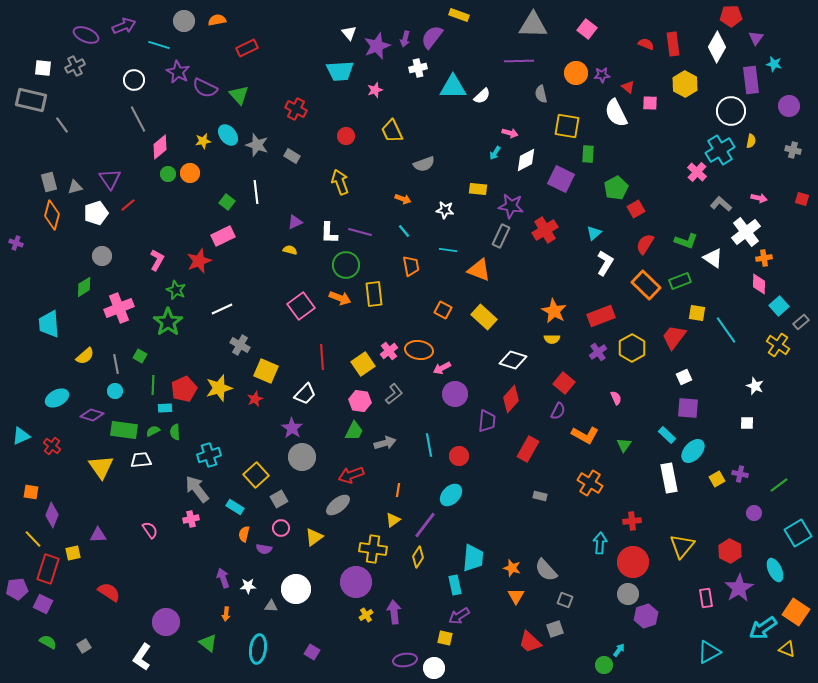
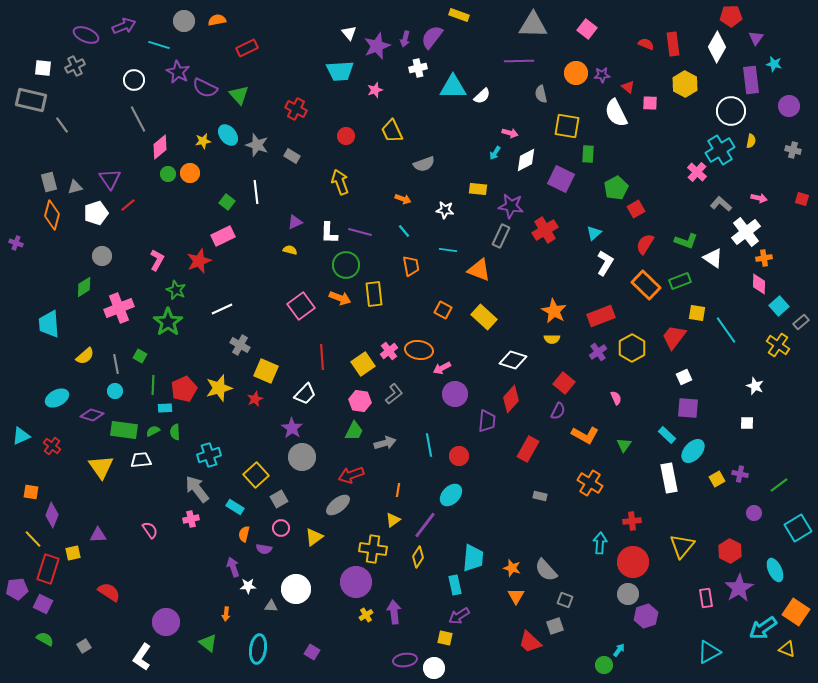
cyan square at (798, 533): moved 5 px up
purple arrow at (223, 578): moved 10 px right, 11 px up
gray square at (555, 629): moved 3 px up
green semicircle at (48, 642): moved 3 px left, 3 px up
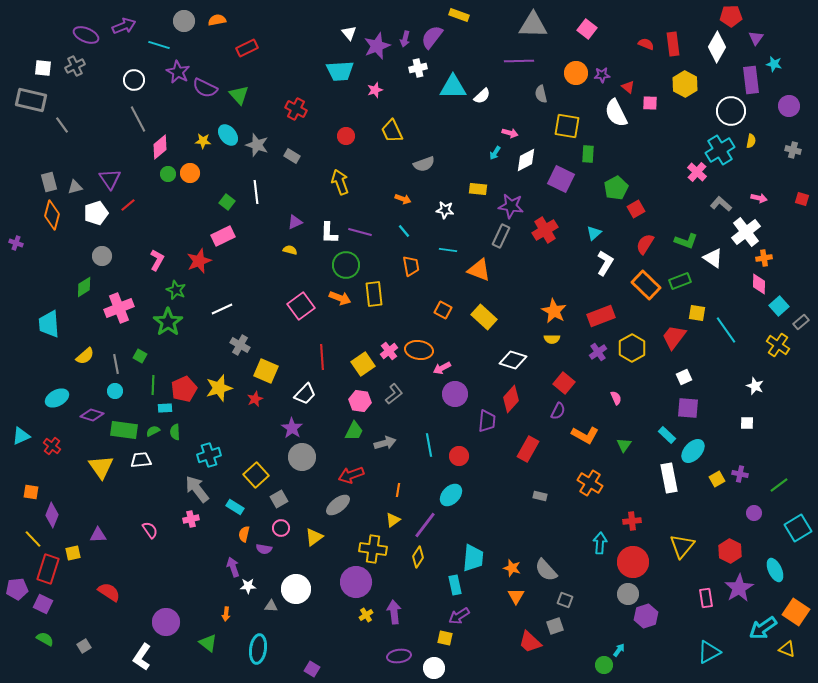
yellow star at (203, 141): rotated 14 degrees clockwise
purple square at (312, 652): moved 17 px down
purple ellipse at (405, 660): moved 6 px left, 4 px up
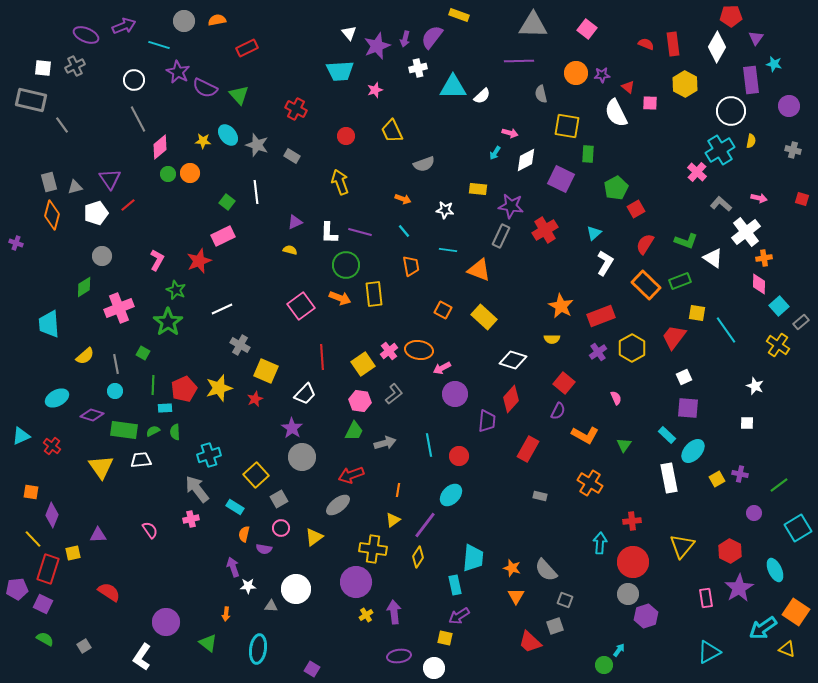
orange star at (554, 311): moved 7 px right, 5 px up
green square at (140, 356): moved 3 px right, 3 px up
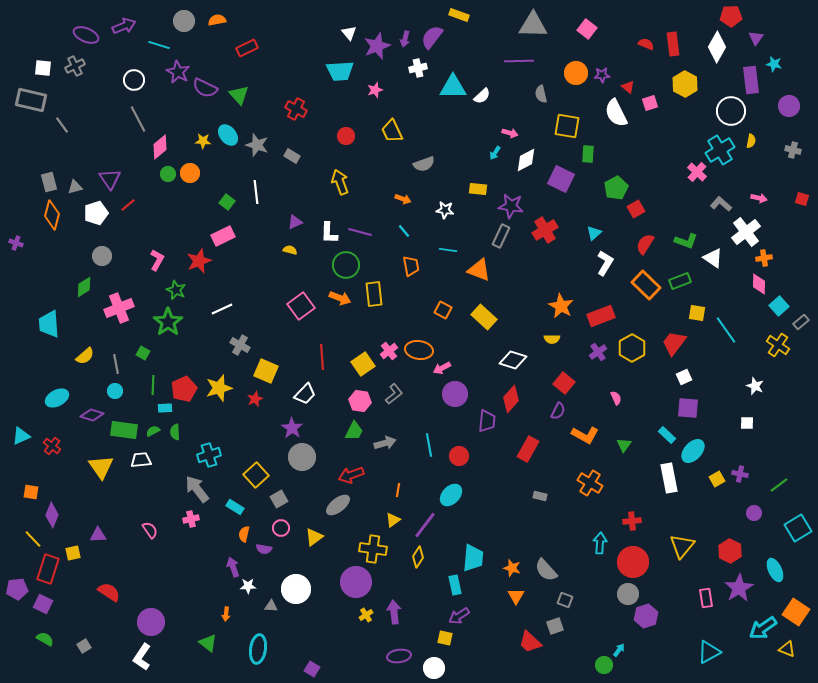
pink square at (650, 103): rotated 21 degrees counterclockwise
red trapezoid at (674, 337): moved 6 px down
purple circle at (166, 622): moved 15 px left
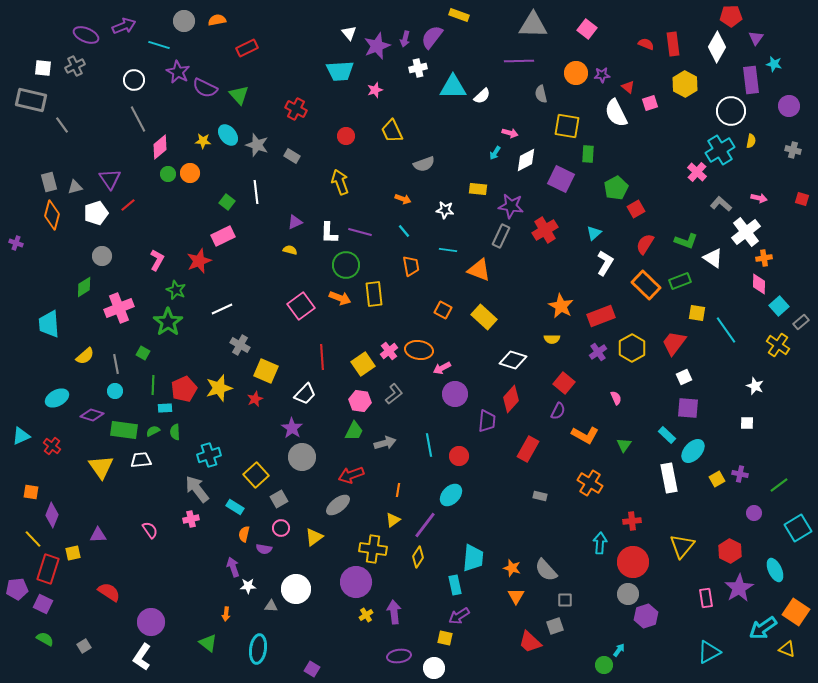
gray square at (565, 600): rotated 21 degrees counterclockwise
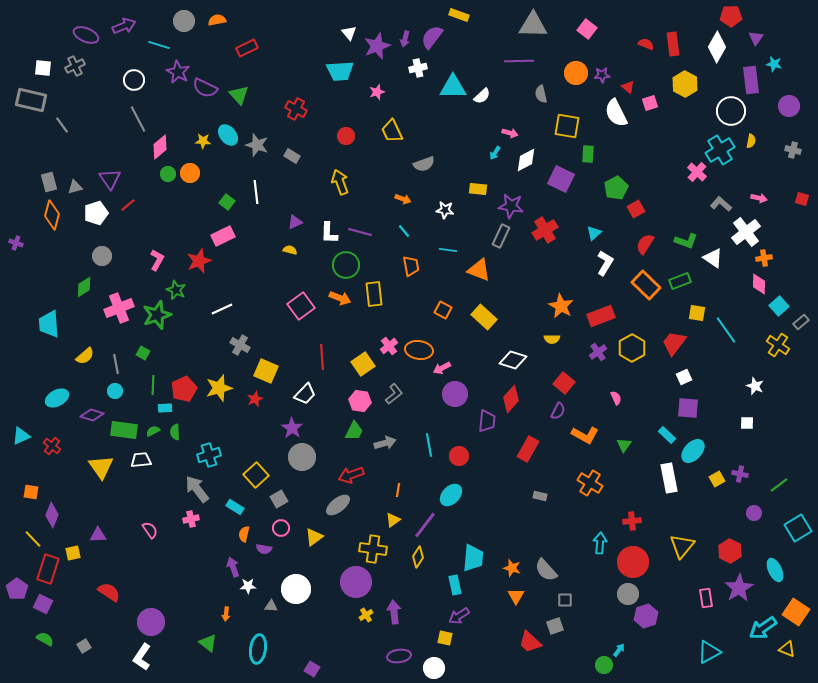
pink star at (375, 90): moved 2 px right, 2 px down
green star at (168, 322): moved 11 px left, 7 px up; rotated 16 degrees clockwise
pink cross at (389, 351): moved 5 px up
purple pentagon at (17, 589): rotated 30 degrees counterclockwise
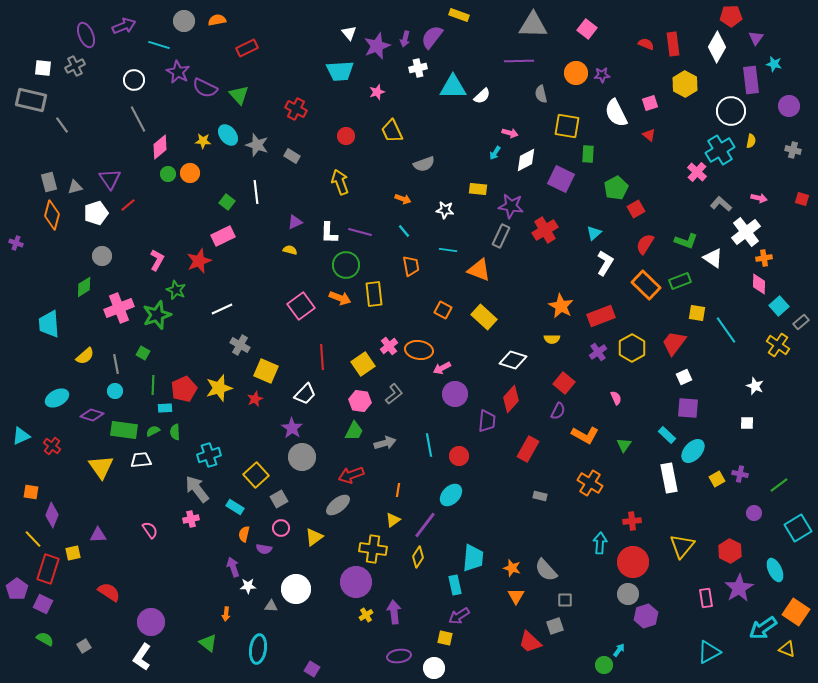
purple ellipse at (86, 35): rotated 45 degrees clockwise
red triangle at (628, 87): moved 21 px right, 48 px down
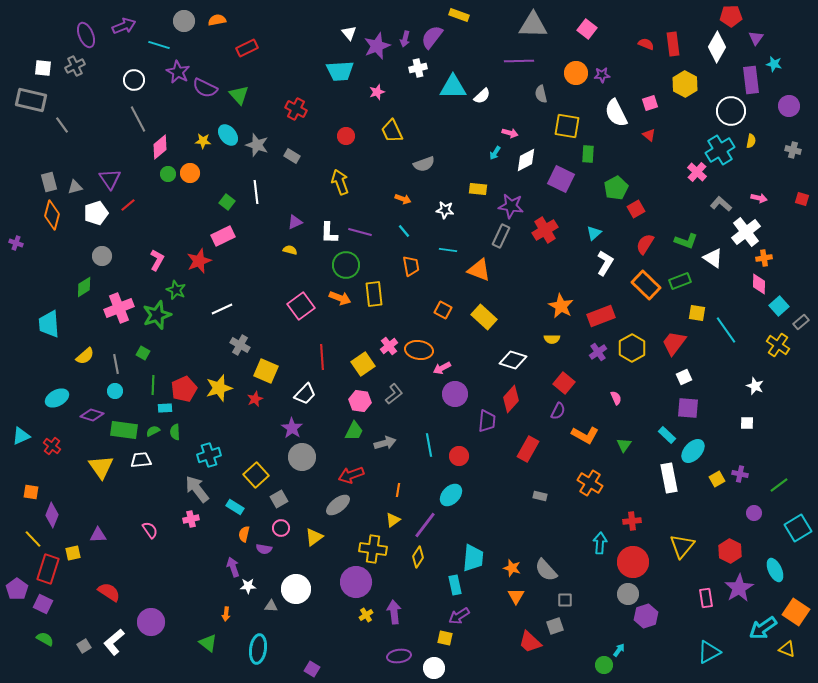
white L-shape at (142, 657): moved 28 px left, 15 px up; rotated 16 degrees clockwise
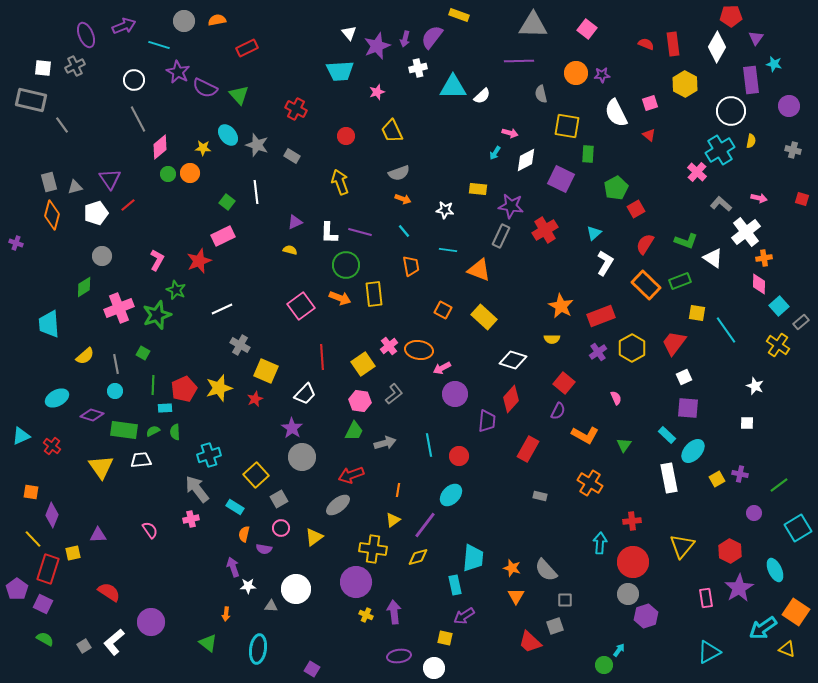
yellow star at (203, 141): moved 7 px down
gray semicircle at (424, 164): moved 25 px left, 9 px down
yellow diamond at (418, 557): rotated 40 degrees clockwise
yellow cross at (366, 615): rotated 32 degrees counterclockwise
purple arrow at (459, 616): moved 5 px right
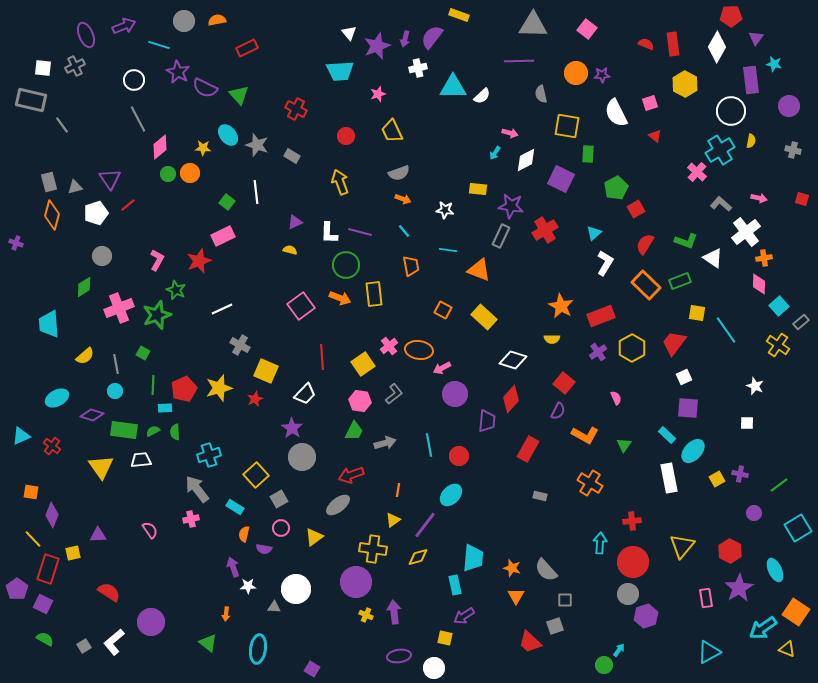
pink star at (377, 92): moved 1 px right, 2 px down
red triangle at (649, 135): moved 6 px right, 1 px down
gray triangle at (271, 606): moved 3 px right, 1 px down
